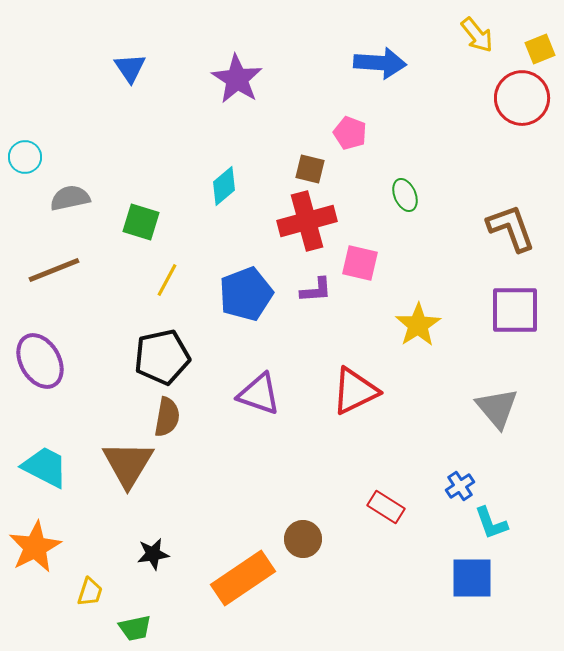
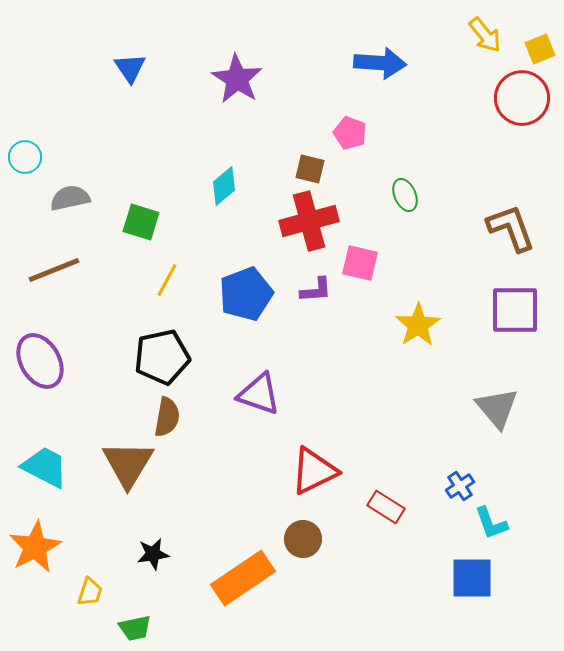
yellow arrow: moved 8 px right
red cross: moved 2 px right
red triangle: moved 41 px left, 80 px down
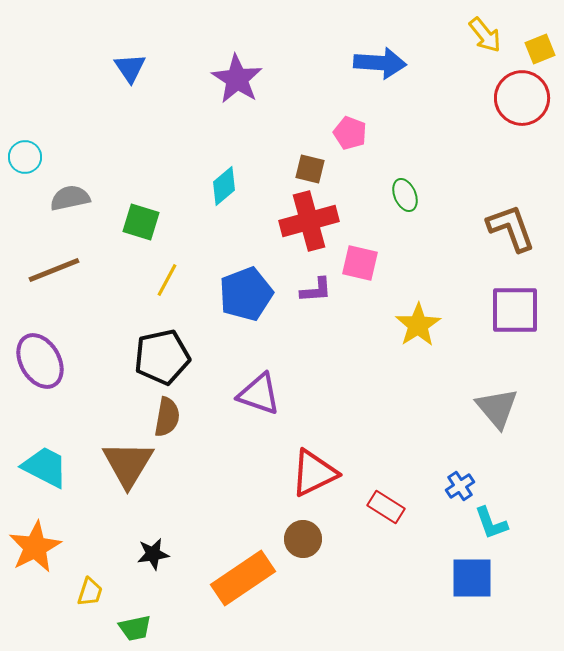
red triangle: moved 2 px down
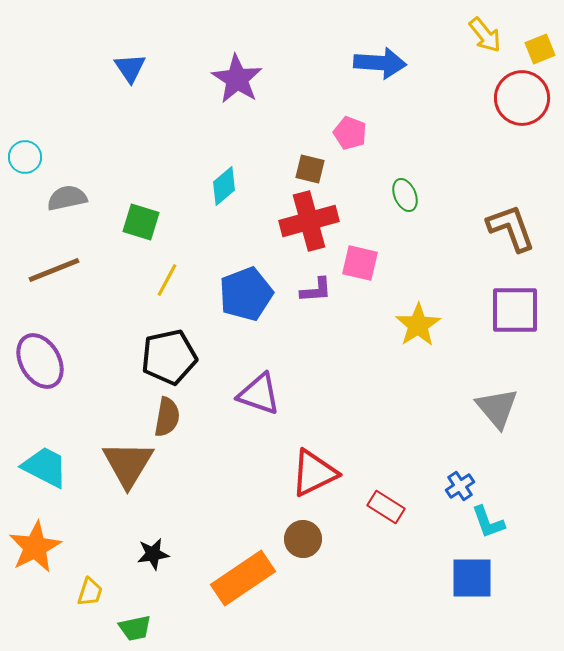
gray semicircle: moved 3 px left
black pentagon: moved 7 px right
cyan L-shape: moved 3 px left, 1 px up
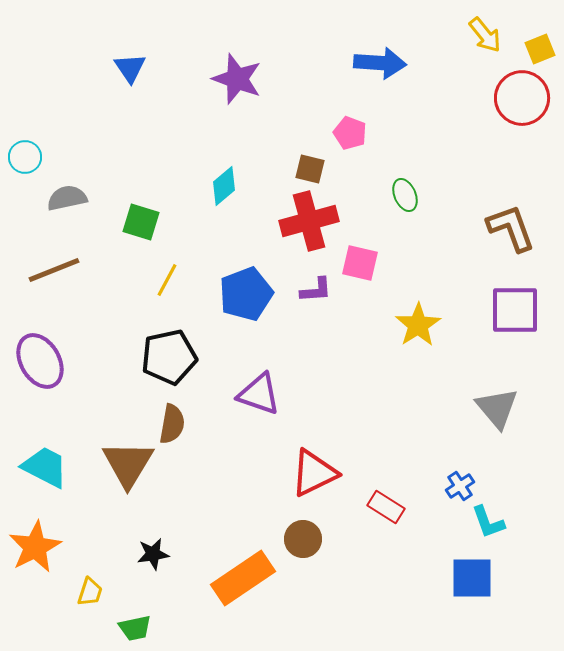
purple star: rotated 12 degrees counterclockwise
brown semicircle: moved 5 px right, 7 px down
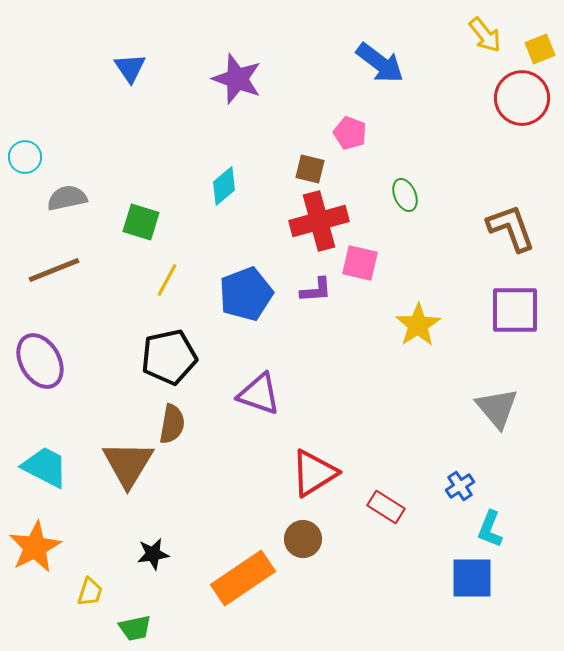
blue arrow: rotated 33 degrees clockwise
red cross: moved 10 px right
red triangle: rotated 6 degrees counterclockwise
cyan L-shape: moved 2 px right, 7 px down; rotated 42 degrees clockwise
